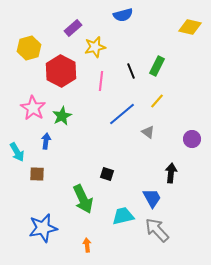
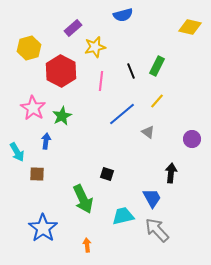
blue star: rotated 24 degrees counterclockwise
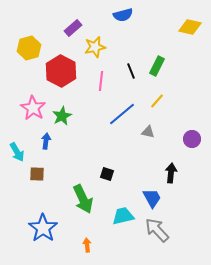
gray triangle: rotated 24 degrees counterclockwise
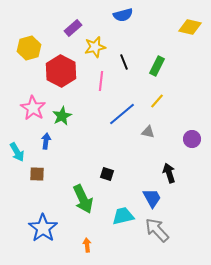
black line: moved 7 px left, 9 px up
black arrow: moved 2 px left; rotated 24 degrees counterclockwise
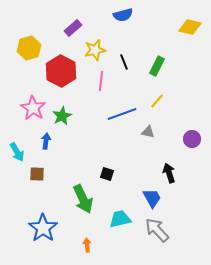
yellow star: moved 3 px down
blue line: rotated 20 degrees clockwise
cyan trapezoid: moved 3 px left, 3 px down
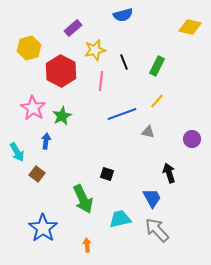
brown square: rotated 35 degrees clockwise
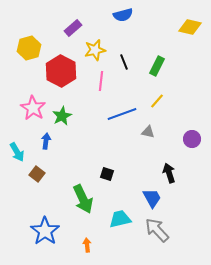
blue star: moved 2 px right, 3 px down
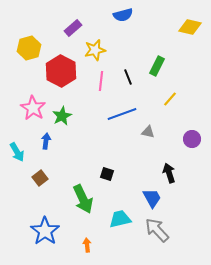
black line: moved 4 px right, 15 px down
yellow line: moved 13 px right, 2 px up
brown square: moved 3 px right, 4 px down; rotated 14 degrees clockwise
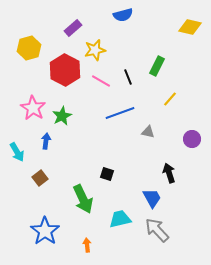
red hexagon: moved 4 px right, 1 px up
pink line: rotated 66 degrees counterclockwise
blue line: moved 2 px left, 1 px up
